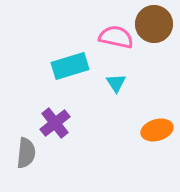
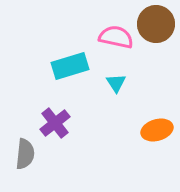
brown circle: moved 2 px right
gray semicircle: moved 1 px left, 1 px down
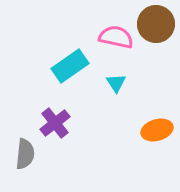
cyan rectangle: rotated 18 degrees counterclockwise
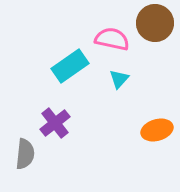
brown circle: moved 1 px left, 1 px up
pink semicircle: moved 4 px left, 2 px down
cyan triangle: moved 3 px right, 4 px up; rotated 15 degrees clockwise
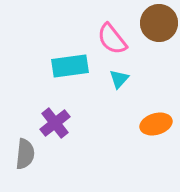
brown circle: moved 4 px right
pink semicircle: rotated 140 degrees counterclockwise
cyan rectangle: rotated 27 degrees clockwise
orange ellipse: moved 1 px left, 6 px up
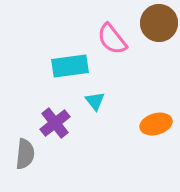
cyan triangle: moved 24 px left, 22 px down; rotated 20 degrees counterclockwise
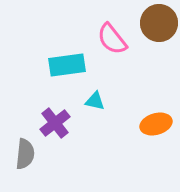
cyan rectangle: moved 3 px left, 1 px up
cyan triangle: rotated 40 degrees counterclockwise
